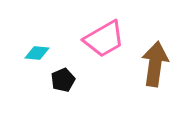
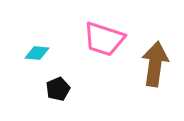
pink trapezoid: rotated 48 degrees clockwise
black pentagon: moved 5 px left, 9 px down
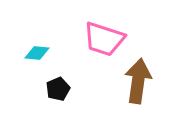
brown arrow: moved 17 px left, 17 px down
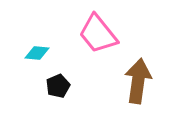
pink trapezoid: moved 6 px left, 5 px up; rotated 33 degrees clockwise
black pentagon: moved 3 px up
